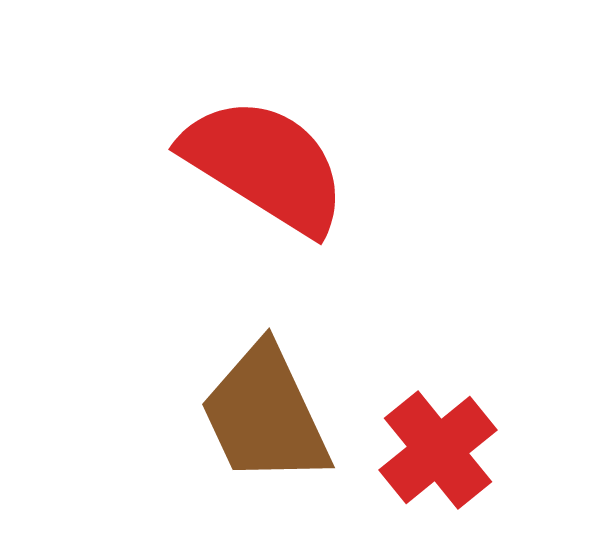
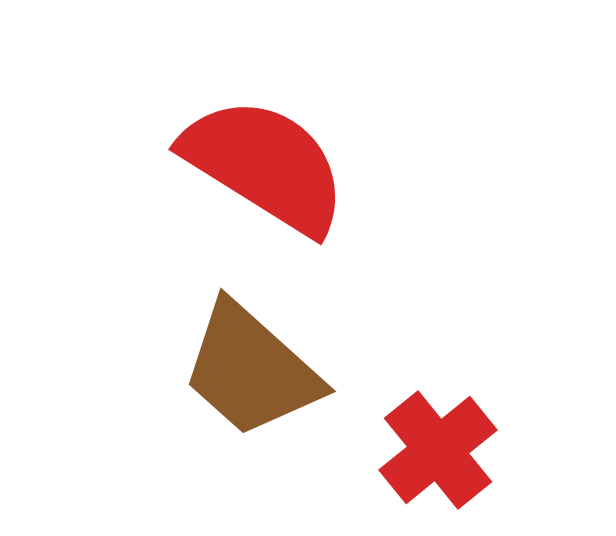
brown trapezoid: moved 14 px left, 45 px up; rotated 23 degrees counterclockwise
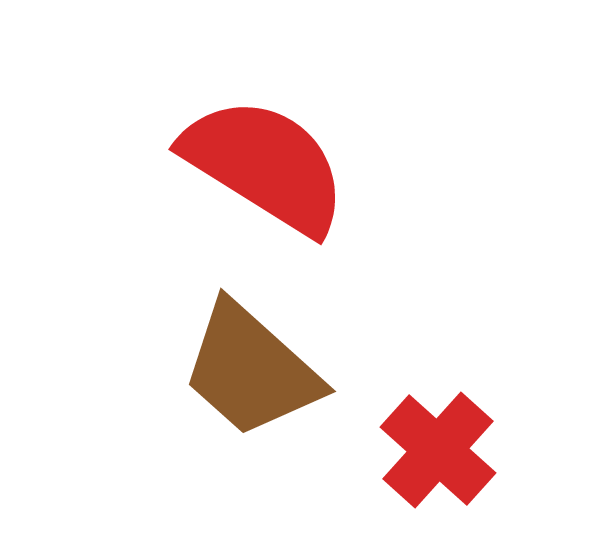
red cross: rotated 9 degrees counterclockwise
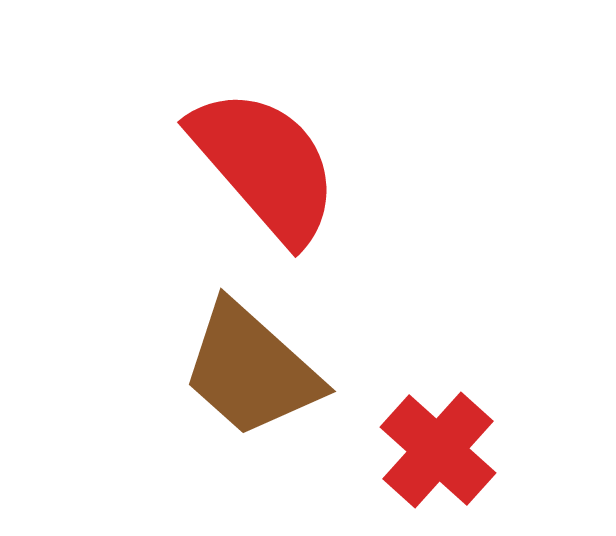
red semicircle: rotated 17 degrees clockwise
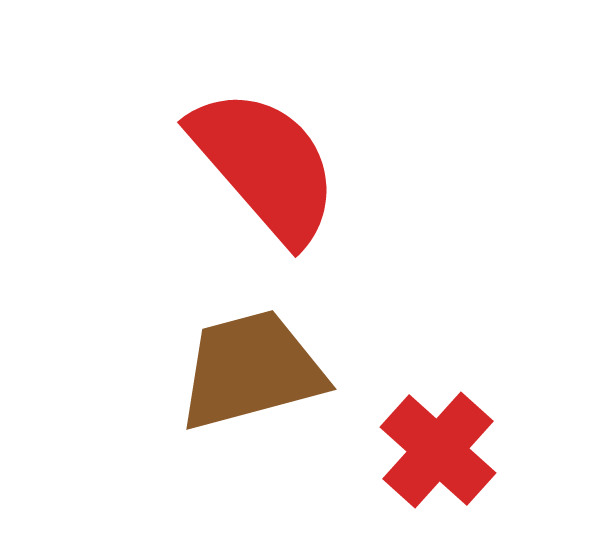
brown trapezoid: rotated 123 degrees clockwise
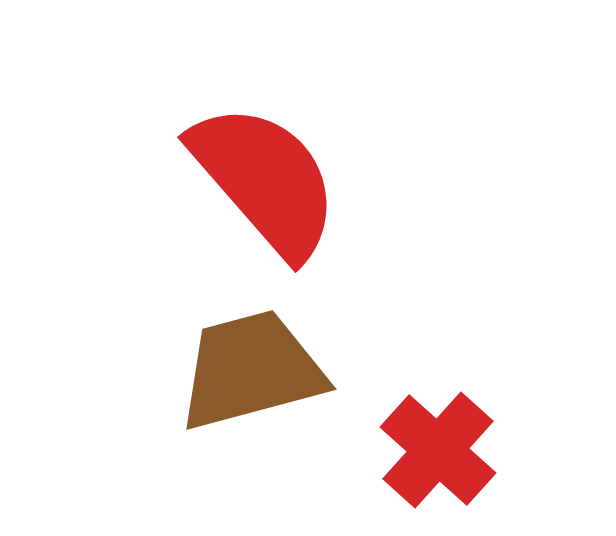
red semicircle: moved 15 px down
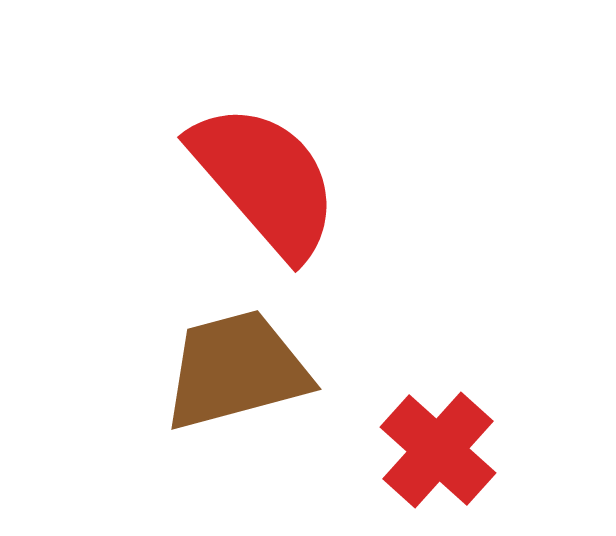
brown trapezoid: moved 15 px left
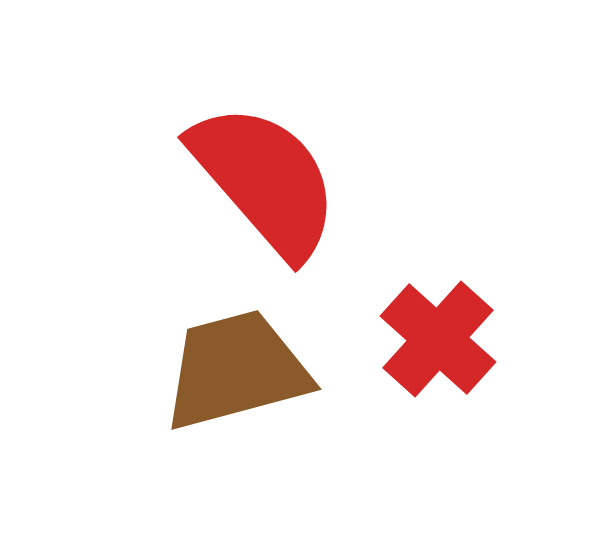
red cross: moved 111 px up
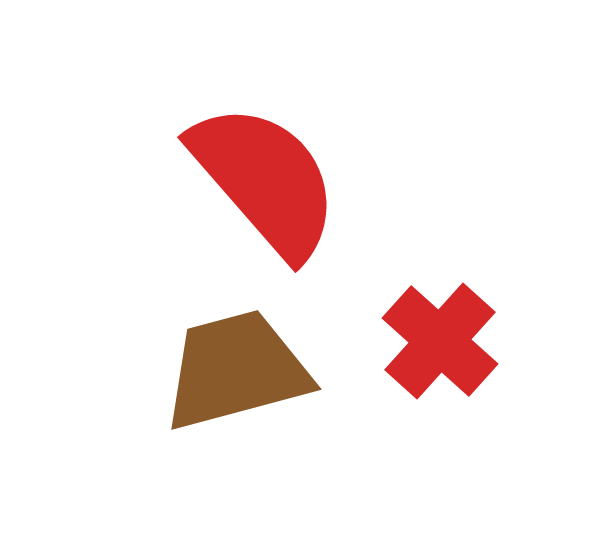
red cross: moved 2 px right, 2 px down
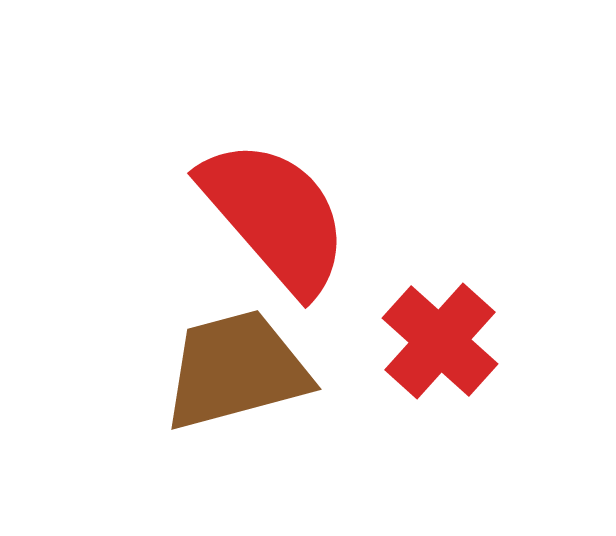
red semicircle: moved 10 px right, 36 px down
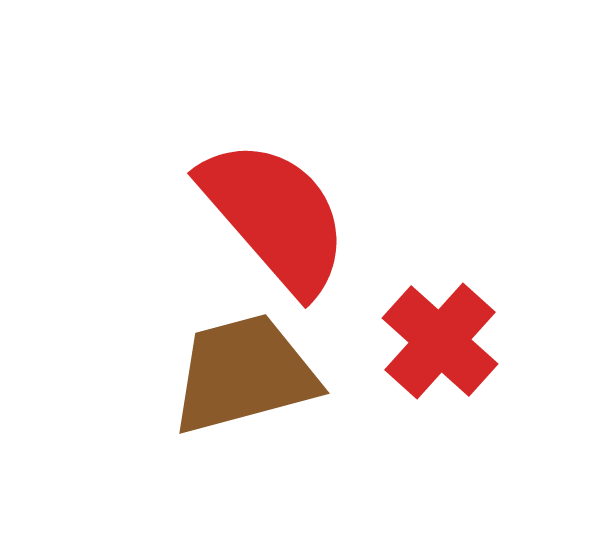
brown trapezoid: moved 8 px right, 4 px down
